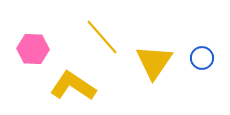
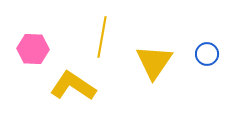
yellow line: rotated 51 degrees clockwise
blue circle: moved 5 px right, 4 px up
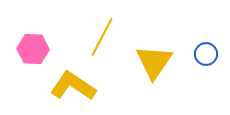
yellow line: rotated 18 degrees clockwise
blue circle: moved 1 px left
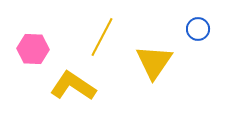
blue circle: moved 8 px left, 25 px up
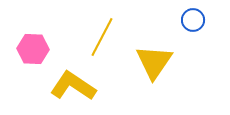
blue circle: moved 5 px left, 9 px up
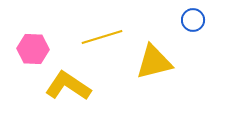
yellow line: rotated 45 degrees clockwise
yellow triangle: rotated 42 degrees clockwise
yellow L-shape: moved 5 px left
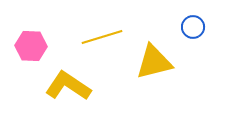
blue circle: moved 7 px down
pink hexagon: moved 2 px left, 3 px up
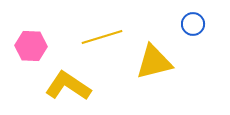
blue circle: moved 3 px up
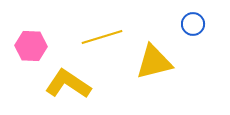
yellow L-shape: moved 2 px up
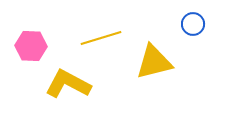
yellow line: moved 1 px left, 1 px down
yellow L-shape: rotated 6 degrees counterclockwise
